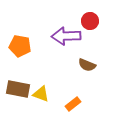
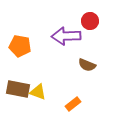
yellow triangle: moved 3 px left, 2 px up
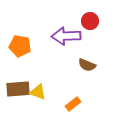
brown rectangle: rotated 15 degrees counterclockwise
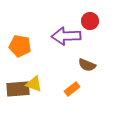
yellow triangle: moved 4 px left, 8 px up
orange rectangle: moved 1 px left, 15 px up
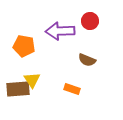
purple arrow: moved 6 px left, 5 px up
orange pentagon: moved 4 px right
brown semicircle: moved 5 px up
yellow triangle: moved 2 px left, 4 px up; rotated 36 degrees clockwise
orange rectangle: rotated 56 degrees clockwise
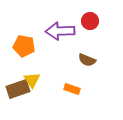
brown rectangle: rotated 15 degrees counterclockwise
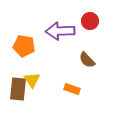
brown semicircle: rotated 24 degrees clockwise
brown rectangle: rotated 65 degrees counterclockwise
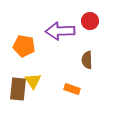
brown semicircle: rotated 42 degrees clockwise
yellow triangle: moved 1 px right, 1 px down
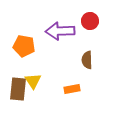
orange rectangle: rotated 28 degrees counterclockwise
